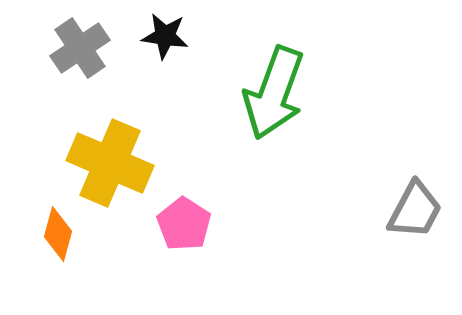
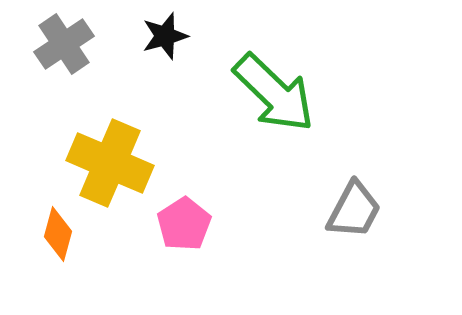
black star: rotated 24 degrees counterclockwise
gray cross: moved 16 px left, 4 px up
green arrow: rotated 66 degrees counterclockwise
gray trapezoid: moved 61 px left
pink pentagon: rotated 6 degrees clockwise
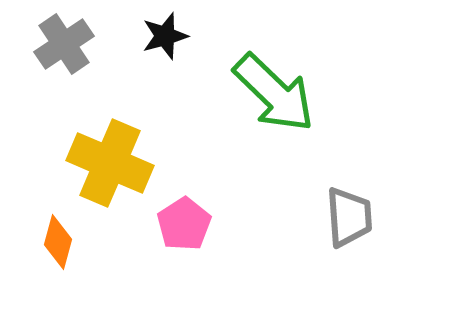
gray trapezoid: moved 5 px left, 7 px down; rotated 32 degrees counterclockwise
orange diamond: moved 8 px down
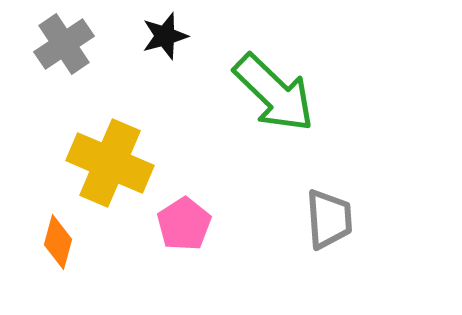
gray trapezoid: moved 20 px left, 2 px down
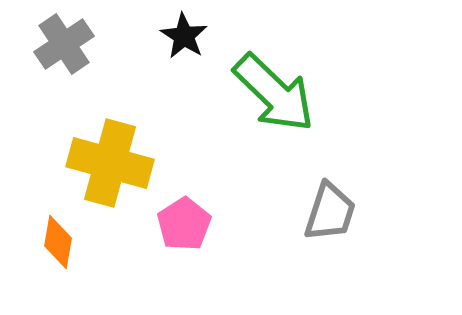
black star: moved 19 px right; rotated 24 degrees counterclockwise
yellow cross: rotated 8 degrees counterclockwise
gray trapezoid: moved 1 px right, 7 px up; rotated 22 degrees clockwise
orange diamond: rotated 6 degrees counterclockwise
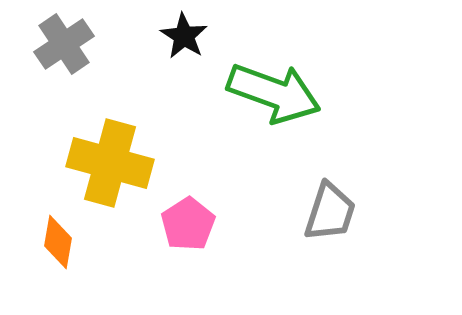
green arrow: rotated 24 degrees counterclockwise
pink pentagon: moved 4 px right
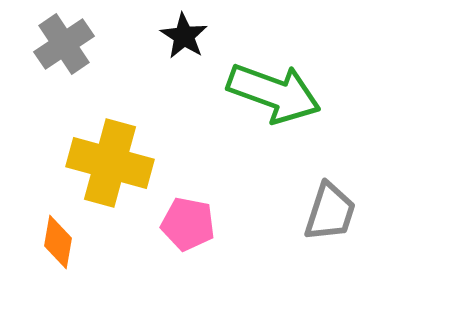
pink pentagon: rotated 28 degrees counterclockwise
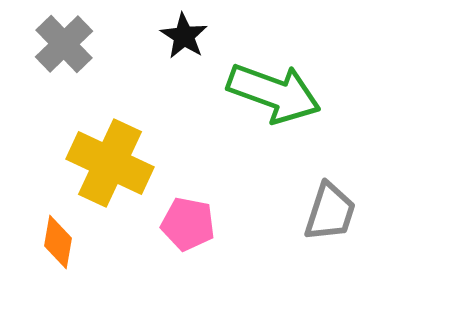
gray cross: rotated 10 degrees counterclockwise
yellow cross: rotated 10 degrees clockwise
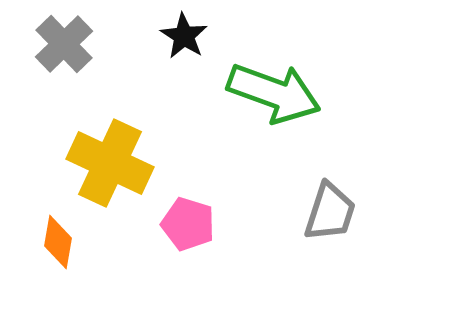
pink pentagon: rotated 6 degrees clockwise
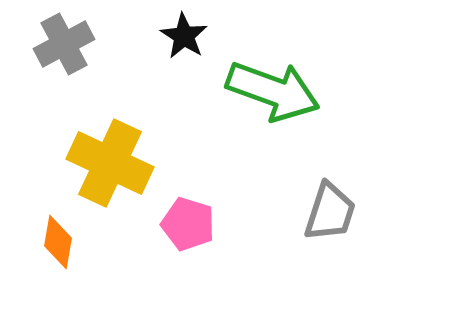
gray cross: rotated 16 degrees clockwise
green arrow: moved 1 px left, 2 px up
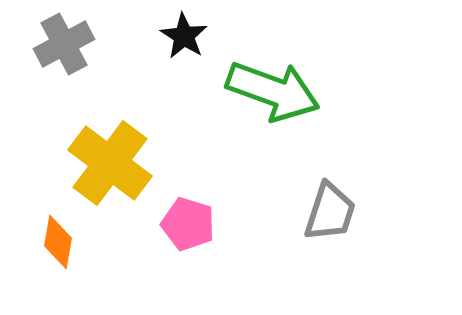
yellow cross: rotated 12 degrees clockwise
